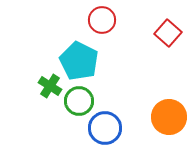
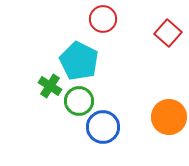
red circle: moved 1 px right, 1 px up
blue circle: moved 2 px left, 1 px up
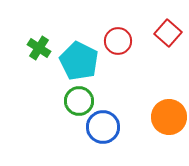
red circle: moved 15 px right, 22 px down
green cross: moved 11 px left, 38 px up
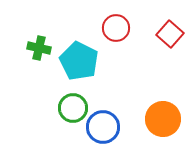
red square: moved 2 px right, 1 px down
red circle: moved 2 px left, 13 px up
green cross: rotated 20 degrees counterclockwise
green circle: moved 6 px left, 7 px down
orange circle: moved 6 px left, 2 px down
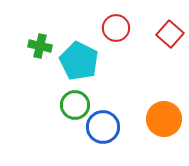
green cross: moved 1 px right, 2 px up
green circle: moved 2 px right, 3 px up
orange circle: moved 1 px right
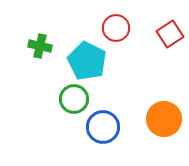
red square: rotated 16 degrees clockwise
cyan pentagon: moved 8 px right
green circle: moved 1 px left, 6 px up
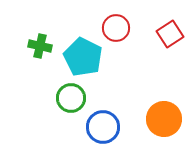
cyan pentagon: moved 4 px left, 4 px up
green circle: moved 3 px left, 1 px up
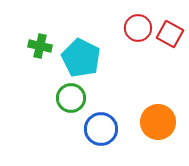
red circle: moved 22 px right
red square: rotated 28 degrees counterclockwise
cyan pentagon: moved 2 px left, 1 px down
orange circle: moved 6 px left, 3 px down
blue circle: moved 2 px left, 2 px down
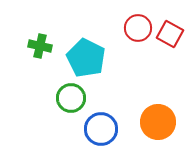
cyan pentagon: moved 5 px right
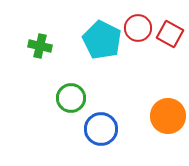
cyan pentagon: moved 16 px right, 18 px up
orange circle: moved 10 px right, 6 px up
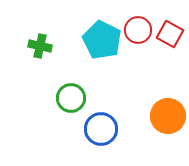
red circle: moved 2 px down
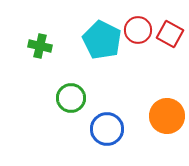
orange circle: moved 1 px left
blue circle: moved 6 px right
